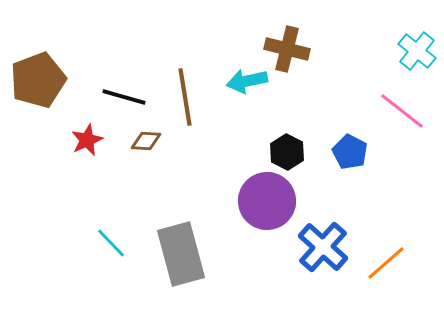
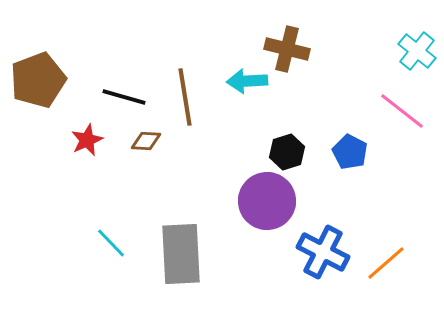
cyan arrow: rotated 9 degrees clockwise
black hexagon: rotated 16 degrees clockwise
blue cross: moved 5 px down; rotated 15 degrees counterclockwise
gray rectangle: rotated 12 degrees clockwise
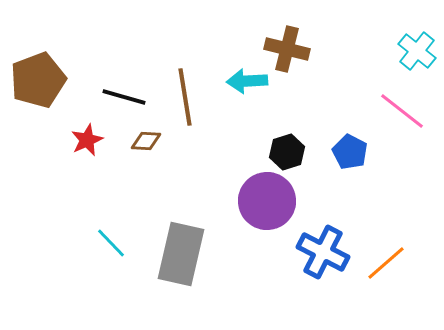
gray rectangle: rotated 16 degrees clockwise
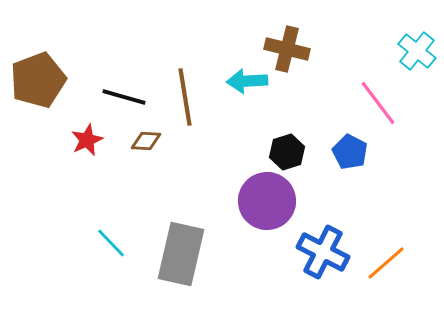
pink line: moved 24 px left, 8 px up; rotated 15 degrees clockwise
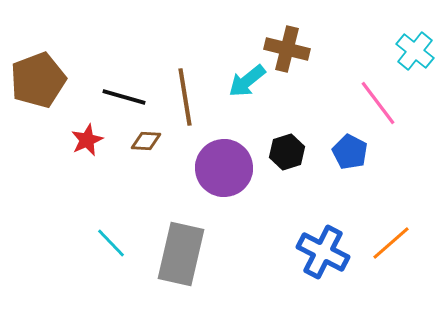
cyan cross: moved 2 px left
cyan arrow: rotated 36 degrees counterclockwise
purple circle: moved 43 px left, 33 px up
orange line: moved 5 px right, 20 px up
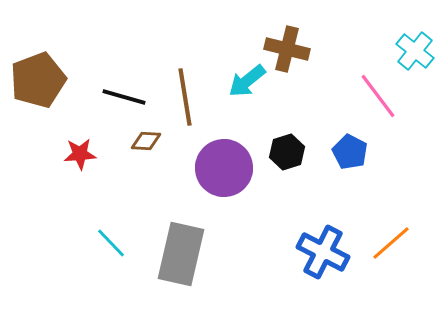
pink line: moved 7 px up
red star: moved 7 px left, 14 px down; rotated 20 degrees clockwise
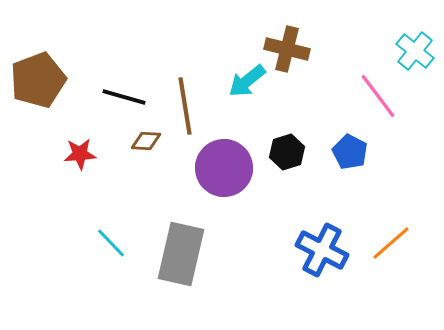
brown line: moved 9 px down
blue cross: moved 1 px left, 2 px up
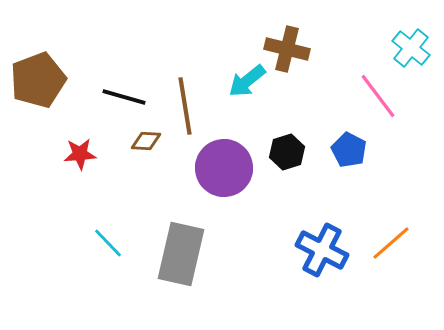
cyan cross: moved 4 px left, 3 px up
blue pentagon: moved 1 px left, 2 px up
cyan line: moved 3 px left
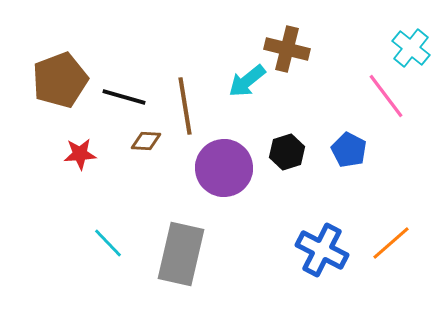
brown pentagon: moved 22 px right
pink line: moved 8 px right
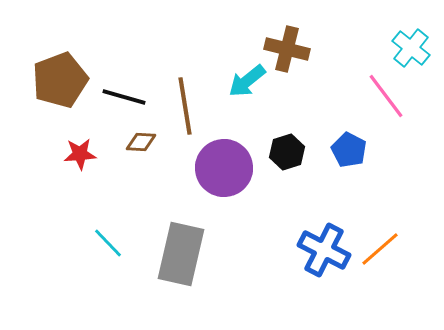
brown diamond: moved 5 px left, 1 px down
orange line: moved 11 px left, 6 px down
blue cross: moved 2 px right
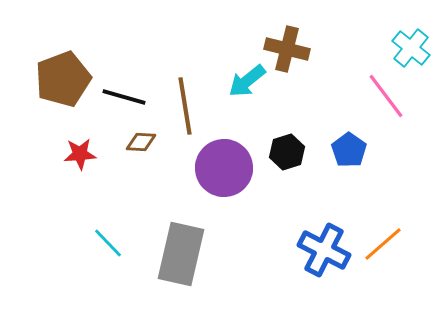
brown pentagon: moved 3 px right, 1 px up
blue pentagon: rotated 8 degrees clockwise
orange line: moved 3 px right, 5 px up
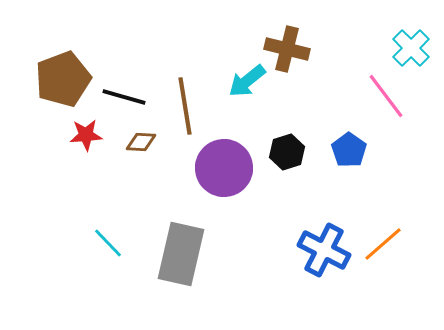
cyan cross: rotated 6 degrees clockwise
red star: moved 6 px right, 19 px up
